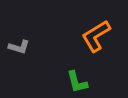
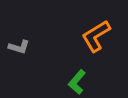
green L-shape: rotated 55 degrees clockwise
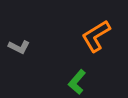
gray L-shape: rotated 10 degrees clockwise
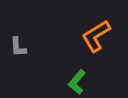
gray L-shape: moved 1 px left; rotated 60 degrees clockwise
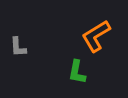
green L-shape: moved 10 px up; rotated 30 degrees counterclockwise
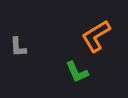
green L-shape: rotated 35 degrees counterclockwise
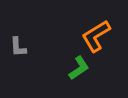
green L-shape: moved 2 px right, 4 px up; rotated 100 degrees counterclockwise
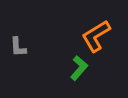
green L-shape: rotated 15 degrees counterclockwise
